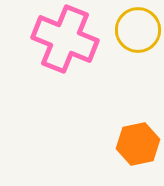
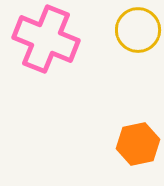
pink cross: moved 19 px left
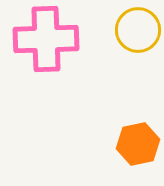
pink cross: rotated 24 degrees counterclockwise
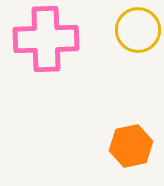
orange hexagon: moved 7 px left, 2 px down
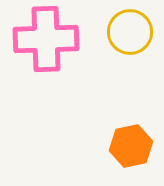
yellow circle: moved 8 px left, 2 px down
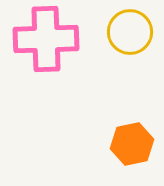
orange hexagon: moved 1 px right, 2 px up
